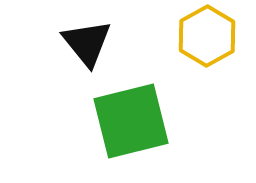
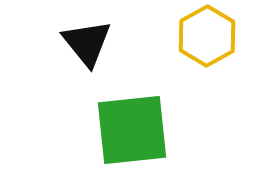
green square: moved 1 px right, 9 px down; rotated 8 degrees clockwise
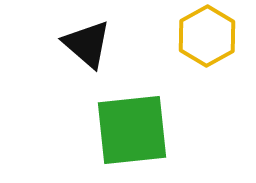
black triangle: moved 1 px down; rotated 10 degrees counterclockwise
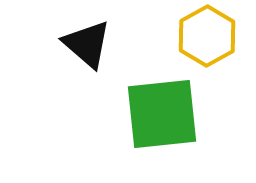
green square: moved 30 px right, 16 px up
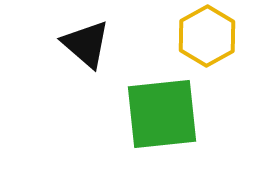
black triangle: moved 1 px left
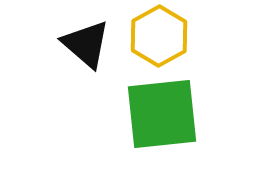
yellow hexagon: moved 48 px left
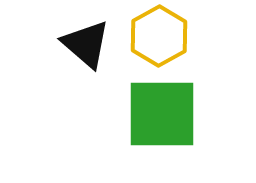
green square: rotated 6 degrees clockwise
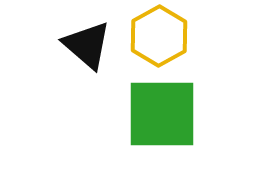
black triangle: moved 1 px right, 1 px down
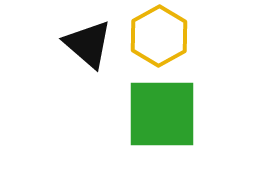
black triangle: moved 1 px right, 1 px up
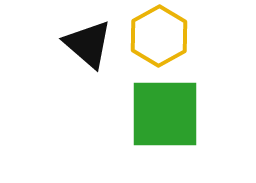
green square: moved 3 px right
